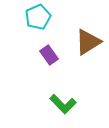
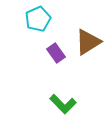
cyan pentagon: moved 2 px down
purple rectangle: moved 7 px right, 2 px up
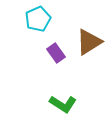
brown triangle: moved 1 px right
green L-shape: rotated 12 degrees counterclockwise
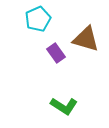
brown triangle: moved 3 px left, 3 px up; rotated 48 degrees clockwise
green L-shape: moved 1 px right, 2 px down
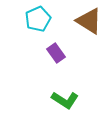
brown triangle: moved 3 px right, 18 px up; rotated 16 degrees clockwise
green L-shape: moved 1 px right, 6 px up
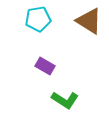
cyan pentagon: rotated 15 degrees clockwise
purple rectangle: moved 11 px left, 13 px down; rotated 24 degrees counterclockwise
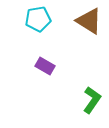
green L-shape: moved 27 px right; rotated 88 degrees counterclockwise
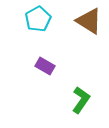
cyan pentagon: rotated 20 degrees counterclockwise
green L-shape: moved 11 px left
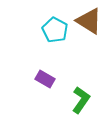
cyan pentagon: moved 17 px right, 11 px down; rotated 15 degrees counterclockwise
purple rectangle: moved 13 px down
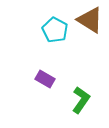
brown triangle: moved 1 px right, 1 px up
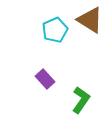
cyan pentagon: rotated 20 degrees clockwise
purple rectangle: rotated 18 degrees clockwise
